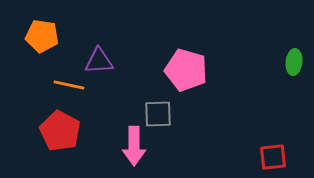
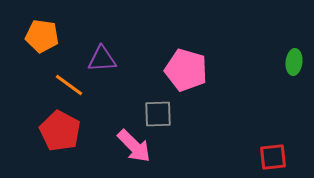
purple triangle: moved 3 px right, 2 px up
orange line: rotated 24 degrees clockwise
pink arrow: rotated 45 degrees counterclockwise
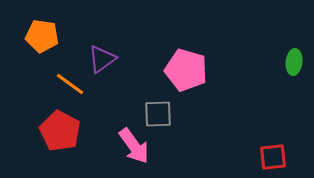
purple triangle: rotated 32 degrees counterclockwise
orange line: moved 1 px right, 1 px up
pink arrow: rotated 9 degrees clockwise
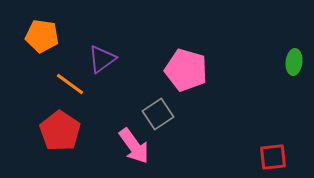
gray square: rotated 32 degrees counterclockwise
red pentagon: rotated 6 degrees clockwise
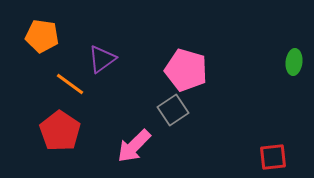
gray square: moved 15 px right, 4 px up
pink arrow: rotated 81 degrees clockwise
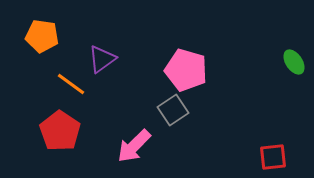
green ellipse: rotated 40 degrees counterclockwise
orange line: moved 1 px right
